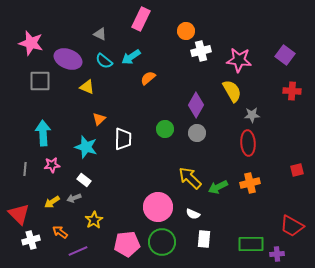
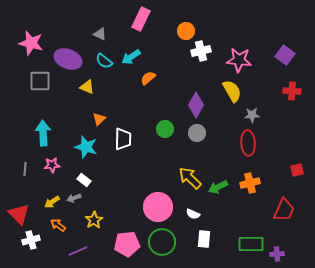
red trapezoid at (292, 226): moved 8 px left, 16 px up; rotated 95 degrees counterclockwise
orange arrow at (60, 232): moved 2 px left, 7 px up
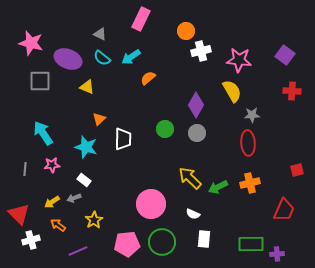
cyan semicircle at (104, 61): moved 2 px left, 3 px up
cyan arrow at (43, 133): rotated 30 degrees counterclockwise
pink circle at (158, 207): moved 7 px left, 3 px up
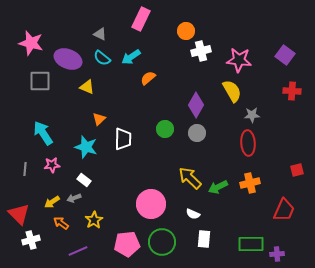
orange arrow at (58, 225): moved 3 px right, 2 px up
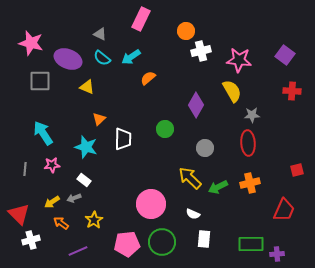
gray circle at (197, 133): moved 8 px right, 15 px down
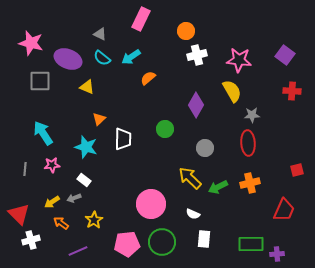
white cross at (201, 51): moved 4 px left, 4 px down
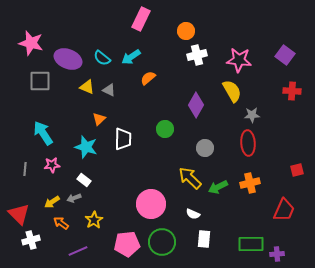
gray triangle at (100, 34): moved 9 px right, 56 px down
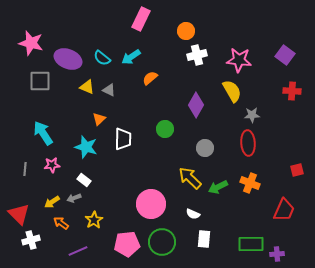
orange semicircle at (148, 78): moved 2 px right
orange cross at (250, 183): rotated 36 degrees clockwise
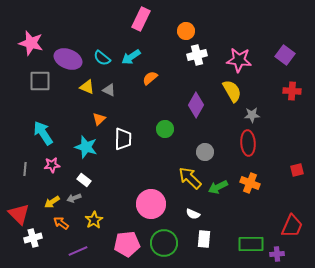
gray circle at (205, 148): moved 4 px down
red trapezoid at (284, 210): moved 8 px right, 16 px down
white cross at (31, 240): moved 2 px right, 2 px up
green circle at (162, 242): moved 2 px right, 1 px down
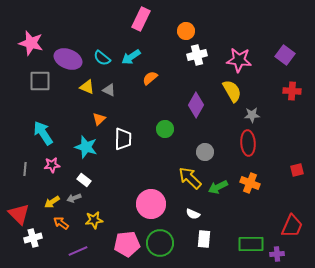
yellow star at (94, 220): rotated 24 degrees clockwise
green circle at (164, 243): moved 4 px left
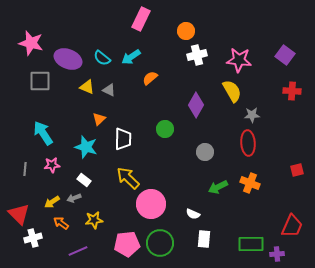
yellow arrow at (190, 178): moved 62 px left
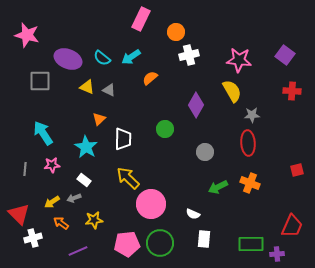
orange circle at (186, 31): moved 10 px left, 1 px down
pink star at (31, 43): moved 4 px left, 8 px up
white cross at (197, 55): moved 8 px left
cyan star at (86, 147): rotated 15 degrees clockwise
